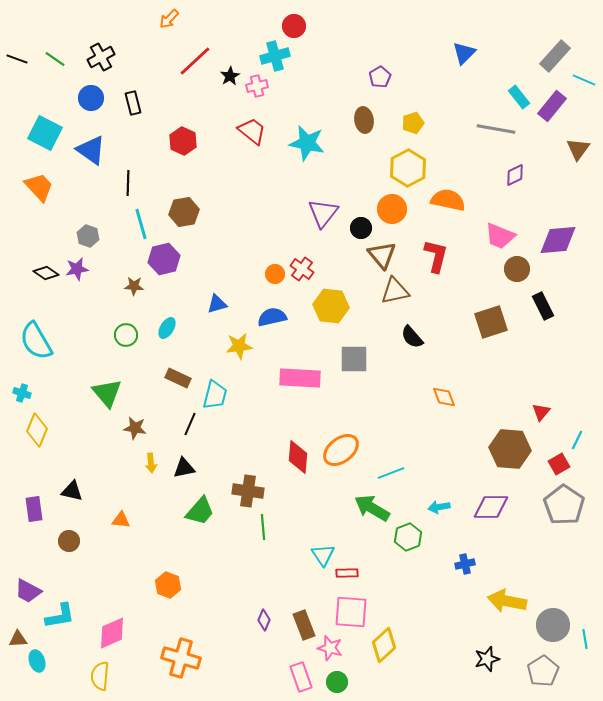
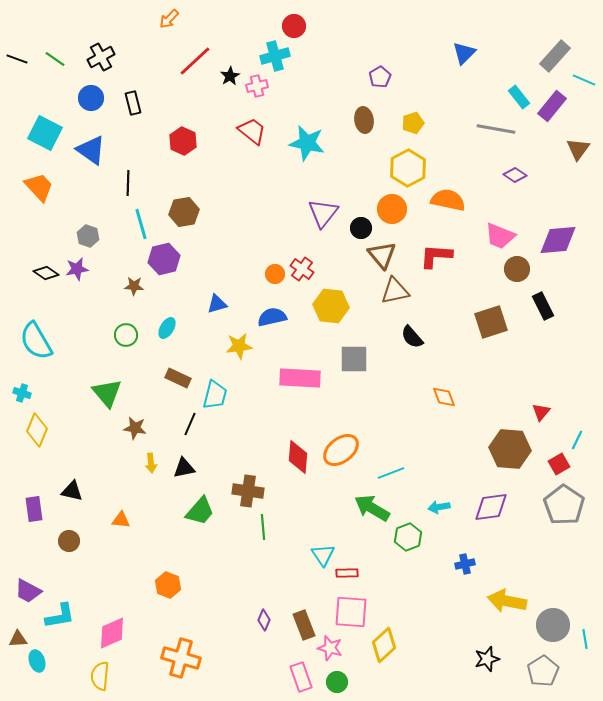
purple diamond at (515, 175): rotated 60 degrees clockwise
red L-shape at (436, 256): rotated 100 degrees counterclockwise
purple diamond at (491, 507): rotated 9 degrees counterclockwise
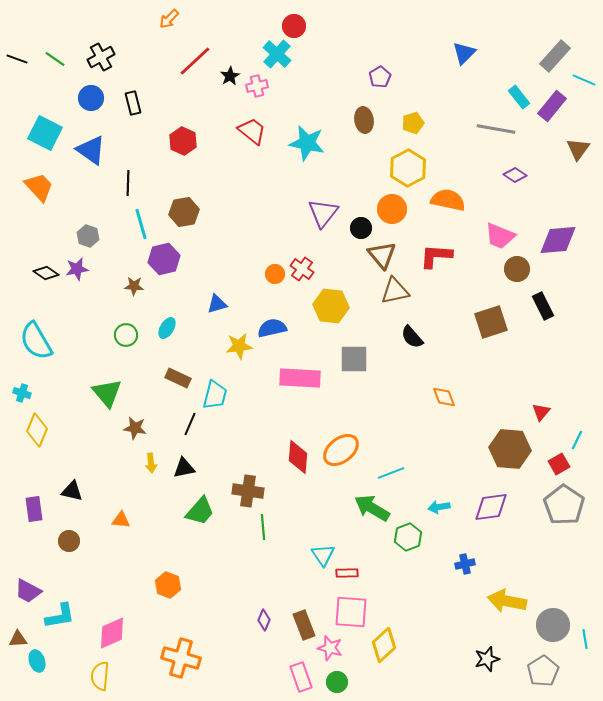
cyan cross at (275, 56): moved 2 px right, 2 px up; rotated 32 degrees counterclockwise
blue semicircle at (272, 317): moved 11 px down
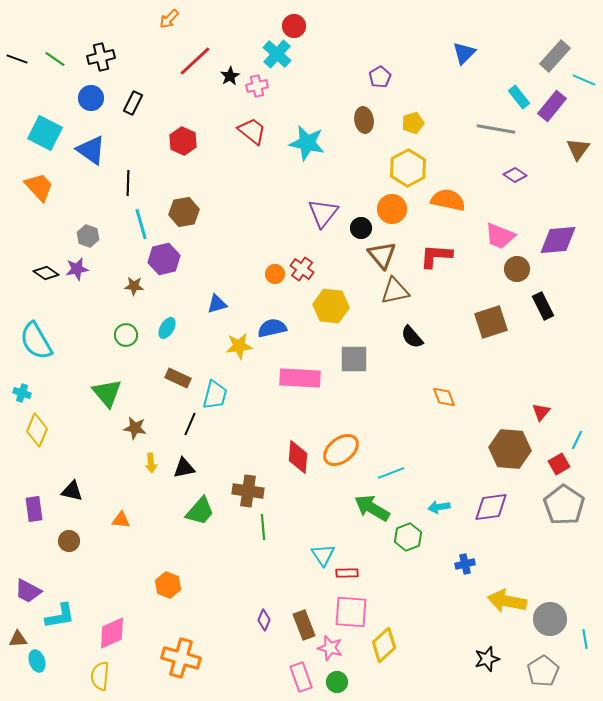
black cross at (101, 57): rotated 16 degrees clockwise
black rectangle at (133, 103): rotated 40 degrees clockwise
gray circle at (553, 625): moved 3 px left, 6 px up
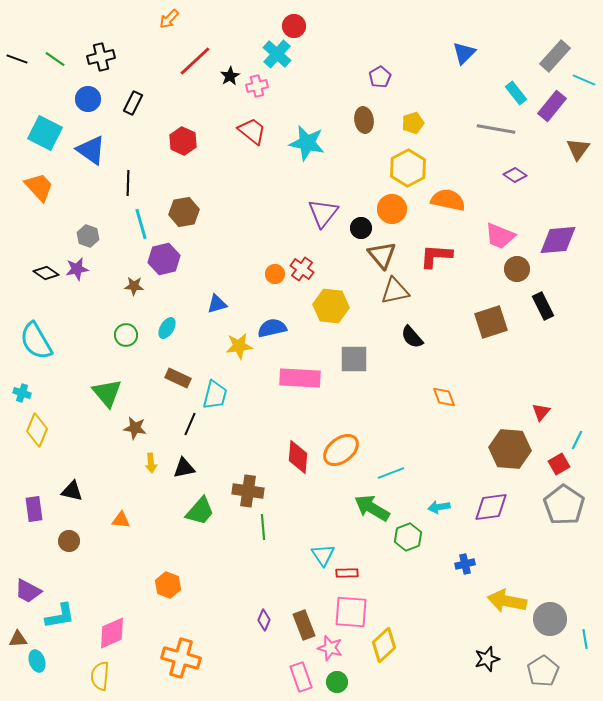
cyan rectangle at (519, 97): moved 3 px left, 4 px up
blue circle at (91, 98): moved 3 px left, 1 px down
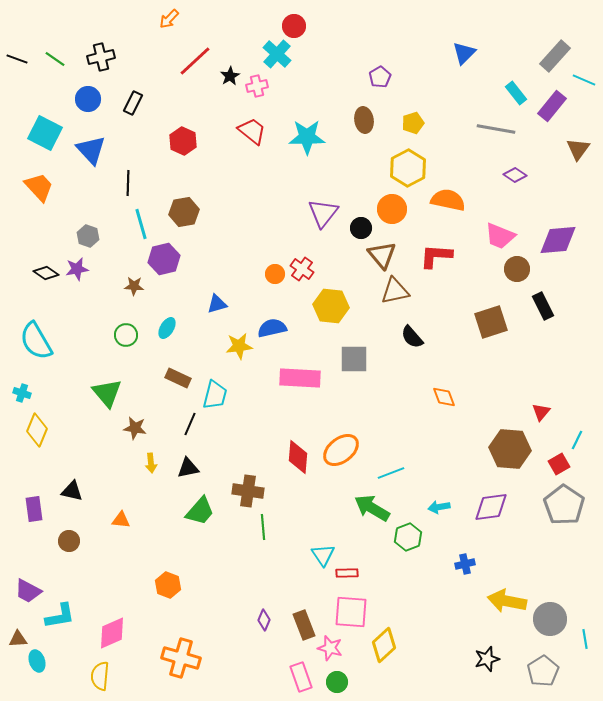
cyan star at (307, 143): moved 6 px up; rotated 12 degrees counterclockwise
blue triangle at (91, 150): rotated 12 degrees clockwise
black triangle at (184, 468): moved 4 px right
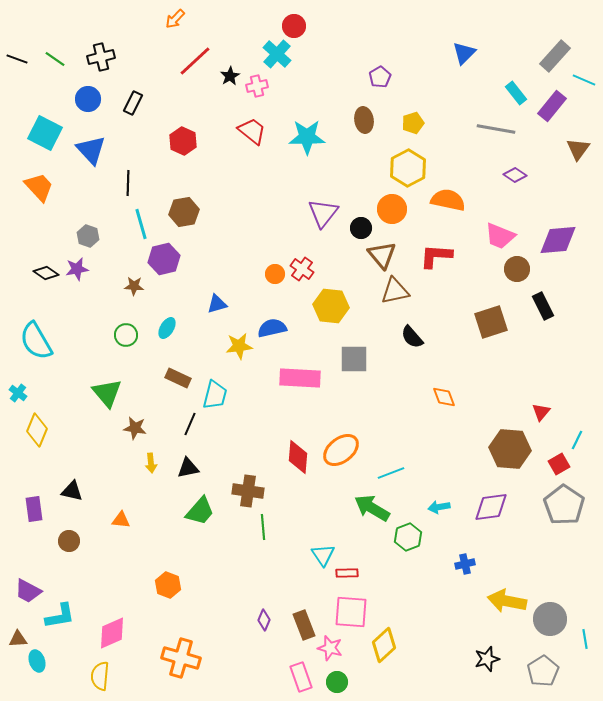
orange arrow at (169, 19): moved 6 px right
cyan cross at (22, 393): moved 4 px left; rotated 18 degrees clockwise
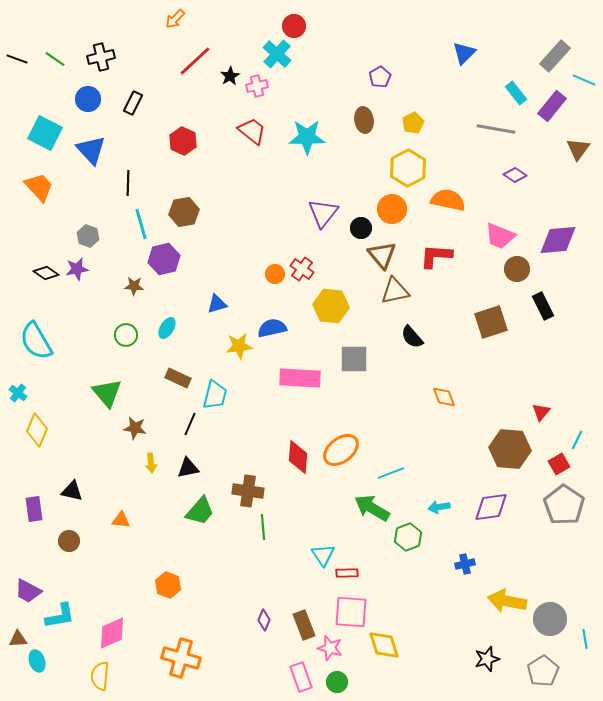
yellow pentagon at (413, 123): rotated 10 degrees counterclockwise
yellow diamond at (384, 645): rotated 64 degrees counterclockwise
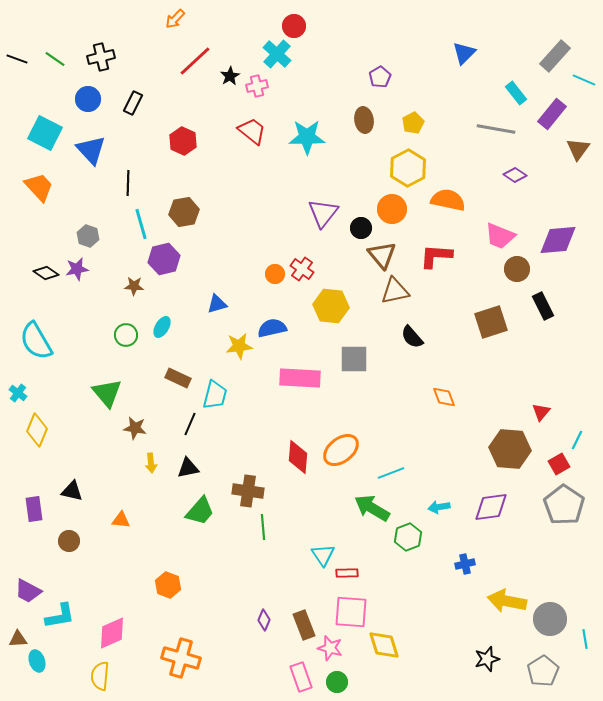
purple rectangle at (552, 106): moved 8 px down
cyan ellipse at (167, 328): moved 5 px left, 1 px up
